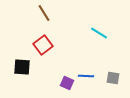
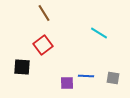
purple square: rotated 24 degrees counterclockwise
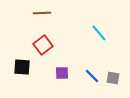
brown line: moved 2 px left; rotated 60 degrees counterclockwise
cyan line: rotated 18 degrees clockwise
blue line: moved 6 px right; rotated 42 degrees clockwise
purple square: moved 5 px left, 10 px up
